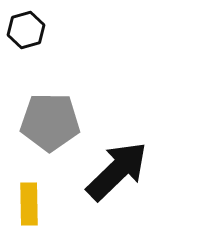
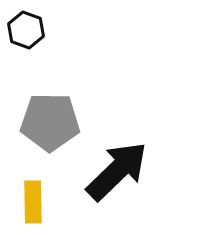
black hexagon: rotated 24 degrees counterclockwise
yellow rectangle: moved 4 px right, 2 px up
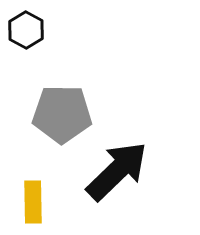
black hexagon: rotated 9 degrees clockwise
gray pentagon: moved 12 px right, 8 px up
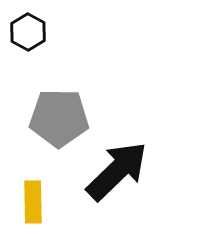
black hexagon: moved 2 px right, 2 px down
gray pentagon: moved 3 px left, 4 px down
